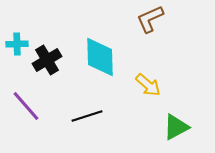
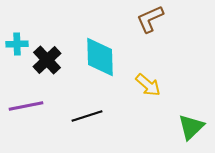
black cross: rotated 12 degrees counterclockwise
purple line: rotated 60 degrees counterclockwise
green triangle: moved 15 px right; rotated 16 degrees counterclockwise
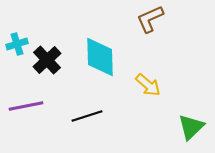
cyan cross: rotated 15 degrees counterclockwise
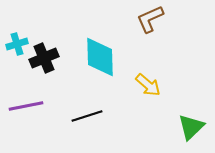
black cross: moved 3 px left, 2 px up; rotated 20 degrees clockwise
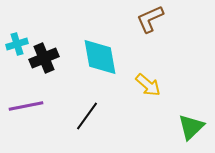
cyan diamond: rotated 9 degrees counterclockwise
black line: rotated 36 degrees counterclockwise
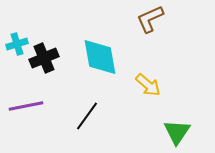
green triangle: moved 14 px left, 5 px down; rotated 12 degrees counterclockwise
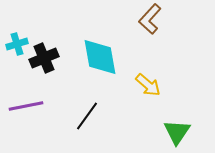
brown L-shape: rotated 24 degrees counterclockwise
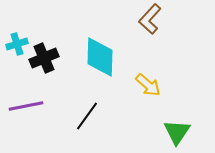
cyan diamond: rotated 12 degrees clockwise
